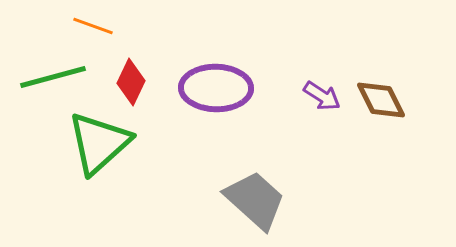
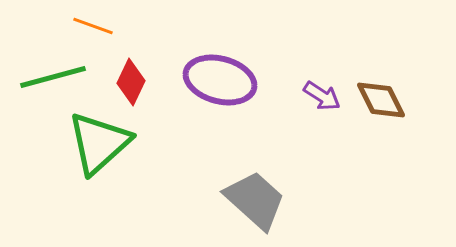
purple ellipse: moved 4 px right, 8 px up; rotated 14 degrees clockwise
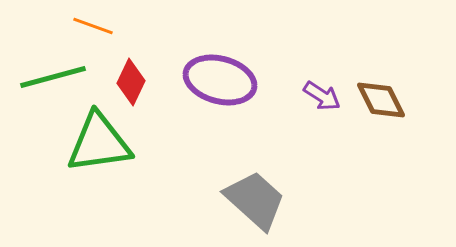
green triangle: rotated 34 degrees clockwise
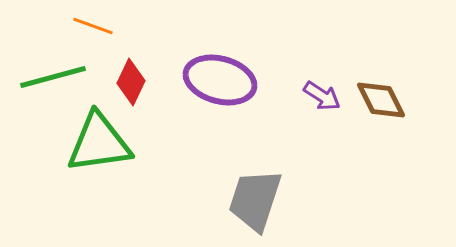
gray trapezoid: rotated 114 degrees counterclockwise
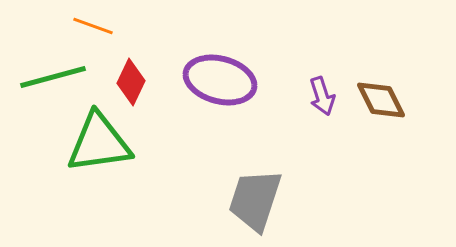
purple arrow: rotated 39 degrees clockwise
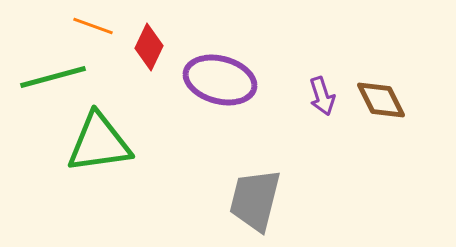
red diamond: moved 18 px right, 35 px up
gray trapezoid: rotated 4 degrees counterclockwise
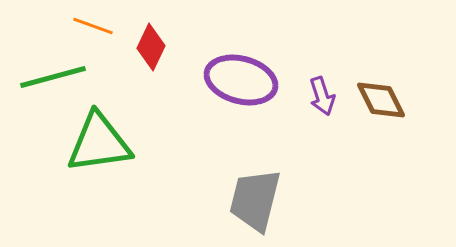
red diamond: moved 2 px right
purple ellipse: moved 21 px right
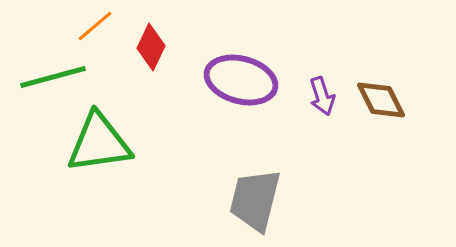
orange line: moved 2 px right; rotated 60 degrees counterclockwise
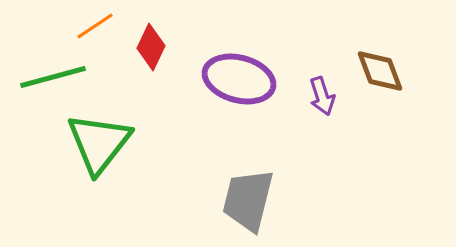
orange line: rotated 6 degrees clockwise
purple ellipse: moved 2 px left, 1 px up
brown diamond: moved 1 px left, 29 px up; rotated 6 degrees clockwise
green triangle: rotated 44 degrees counterclockwise
gray trapezoid: moved 7 px left
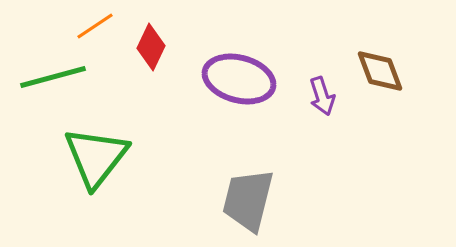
green triangle: moved 3 px left, 14 px down
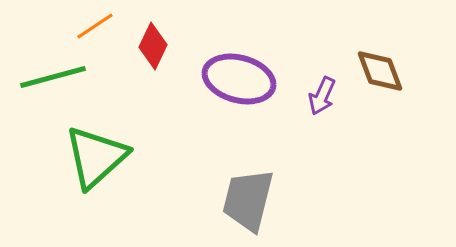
red diamond: moved 2 px right, 1 px up
purple arrow: rotated 42 degrees clockwise
green triangle: rotated 10 degrees clockwise
